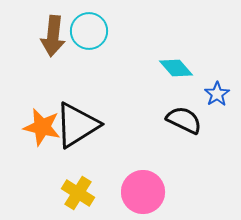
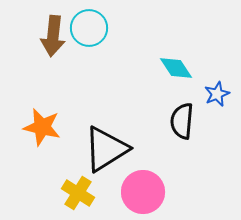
cyan circle: moved 3 px up
cyan diamond: rotated 8 degrees clockwise
blue star: rotated 10 degrees clockwise
black semicircle: moved 2 px left, 1 px down; rotated 111 degrees counterclockwise
black triangle: moved 29 px right, 24 px down
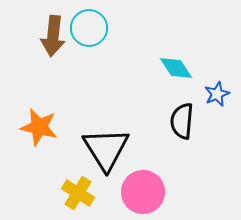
orange star: moved 3 px left
black triangle: rotated 30 degrees counterclockwise
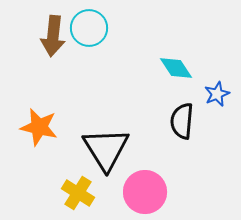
pink circle: moved 2 px right
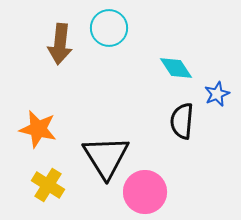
cyan circle: moved 20 px right
brown arrow: moved 7 px right, 8 px down
orange star: moved 1 px left, 2 px down
black triangle: moved 8 px down
yellow cross: moved 30 px left, 8 px up
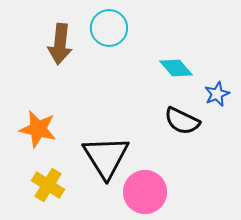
cyan diamond: rotated 8 degrees counterclockwise
black semicircle: rotated 69 degrees counterclockwise
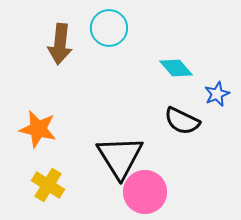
black triangle: moved 14 px right
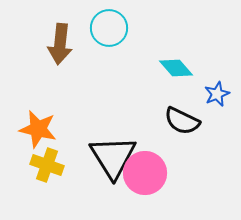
black triangle: moved 7 px left
yellow cross: moved 1 px left, 20 px up; rotated 12 degrees counterclockwise
pink circle: moved 19 px up
